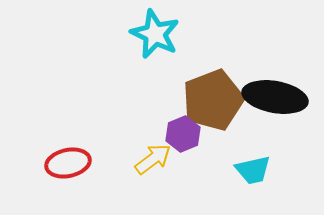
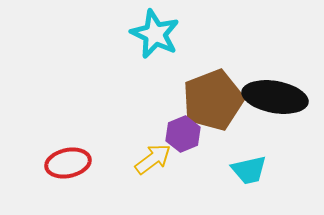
cyan trapezoid: moved 4 px left
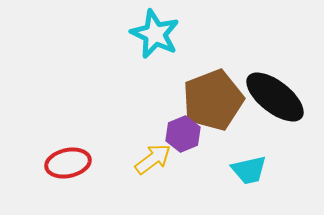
black ellipse: rotated 28 degrees clockwise
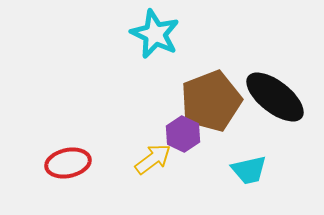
brown pentagon: moved 2 px left, 1 px down
purple hexagon: rotated 12 degrees counterclockwise
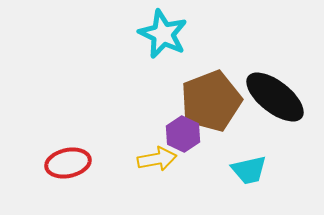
cyan star: moved 8 px right
yellow arrow: moved 4 px right; rotated 27 degrees clockwise
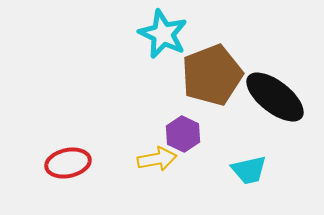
brown pentagon: moved 1 px right, 26 px up
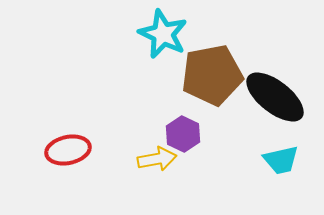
brown pentagon: rotated 10 degrees clockwise
red ellipse: moved 13 px up
cyan trapezoid: moved 32 px right, 10 px up
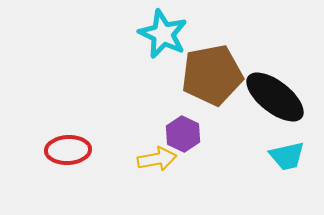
red ellipse: rotated 9 degrees clockwise
cyan trapezoid: moved 6 px right, 4 px up
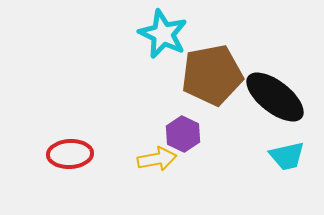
red ellipse: moved 2 px right, 4 px down
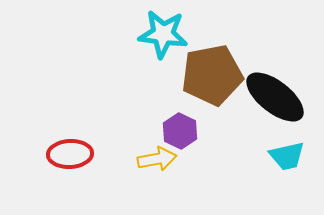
cyan star: rotated 18 degrees counterclockwise
purple hexagon: moved 3 px left, 3 px up
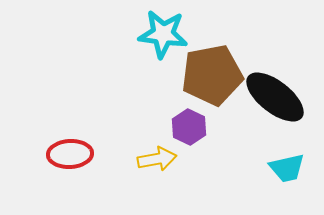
purple hexagon: moved 9 px right, 4 px up
cyan trapezoid: moved 12 px down
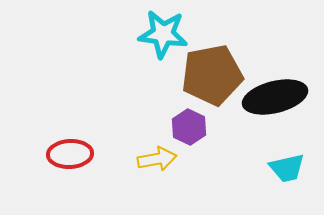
black ellipse: rotated 52 degrees counterclockwise
